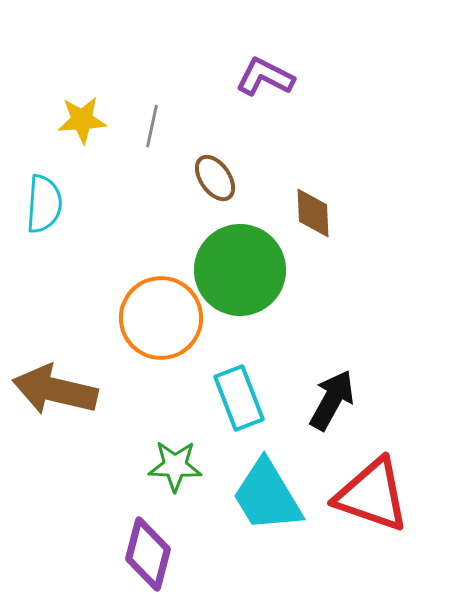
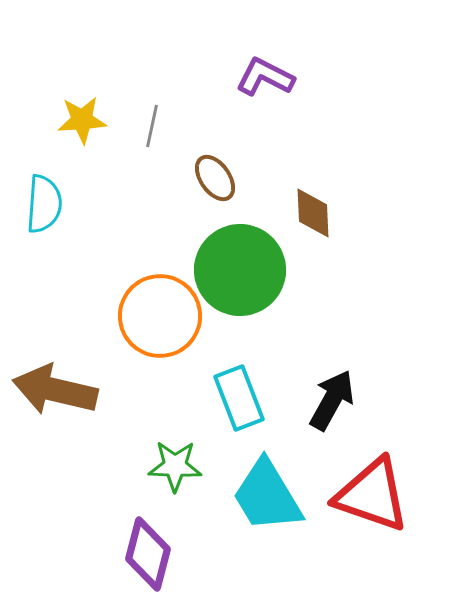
orange circle: moved 1 px left, 2 px up
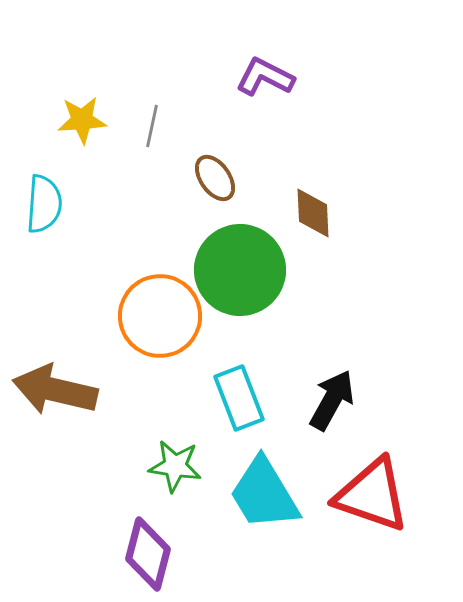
green star: rotated 6 degrees clockwise
cyan trapezoid: moved 3 px left, 2 px up
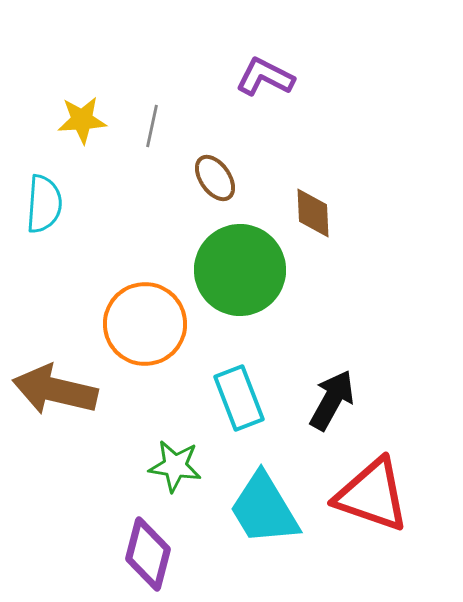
orange circle: moved 15 px left, 8 px down
cyan trapezoid: moved 15 px down
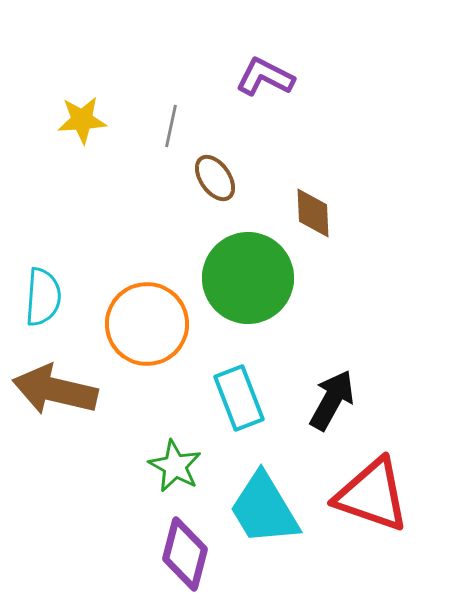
gray line: moved 19 px right
cyan semicircle: moved 1 px left, 93 px down
green circle: moved 8 px right, 8 px down
orange circle: moved 2 px right
green star: rotated 20 degrees clockwise
purple diamond: moved 37 px right
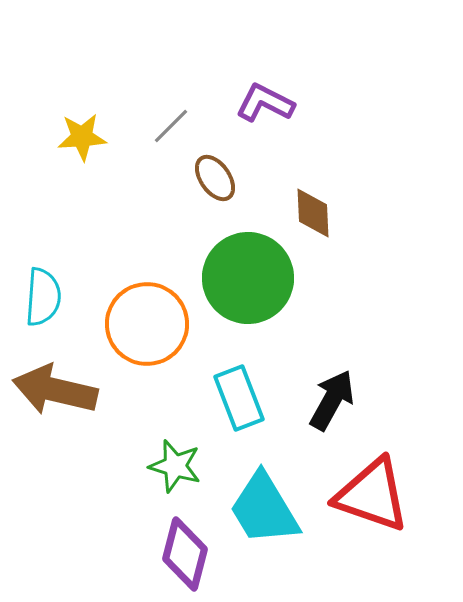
purple L-shape: moved 26 px down
yellow star: moved 17 px down
gray line: rotated 33 degrees clockwise
green star: rotated 12 degrees counterclockwise
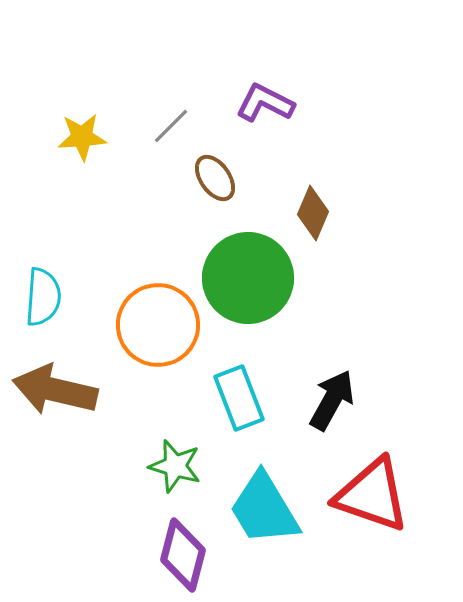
brown diamond: rotated 26 degrees clockwise
orange circle: moved 11 px right, 1 px down
purple diamond: moved 2 px left, 1 px down
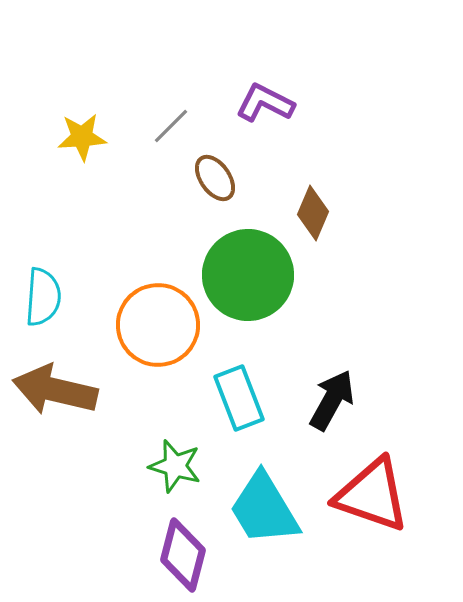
green circle: moved 3 px up
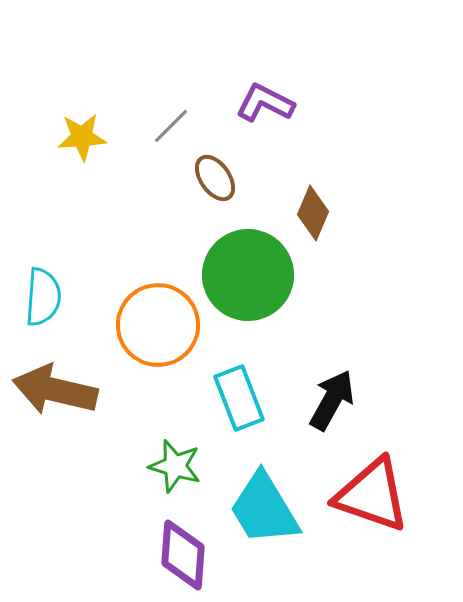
purple diamond: rotated 10 degrees counterclockwise
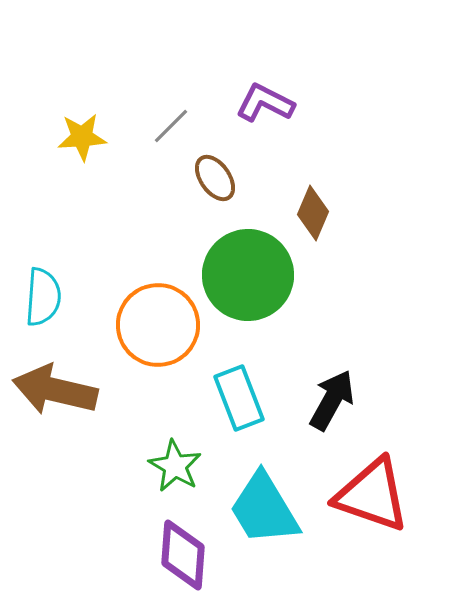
green star: rotated 14 degrees clockwise
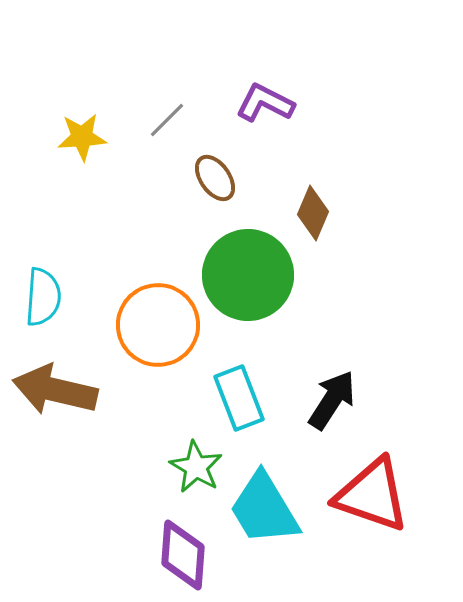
gray line: moved 4 px left, 6 px up
black arrow: rotated 4 degrees clockwise
green star: moved 21 px right, 1 px down
